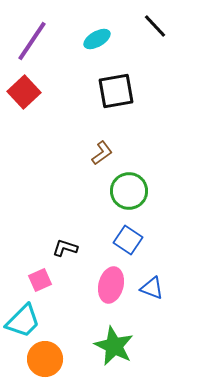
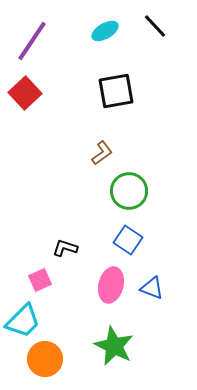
cyan ellipse: moved 8 px right, 8 px up
red square: moved 1 px right, 1 px down
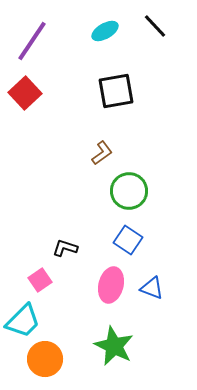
pink square: rotated 10 degrees counterclockwise
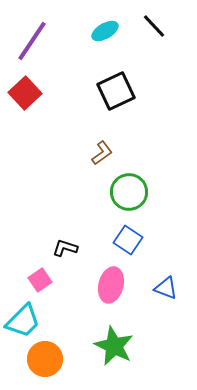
black line: moved 1 px left
black square: rotated 15 degrees counterclockwise
green circle: moved 1 px down
blue triangle: moved 14 px right
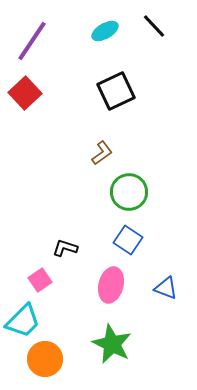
green star: moved 2 px left, 2 px up
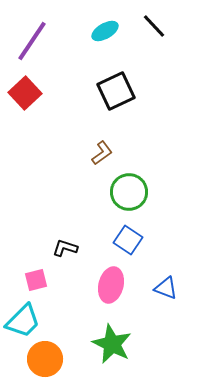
pink square: moved 4 px left; rotated 20 degrees clockwise
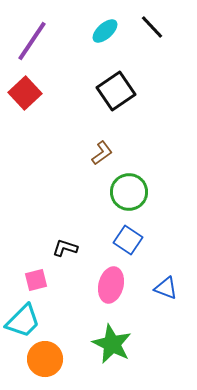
black line: moved 2 px left, 1 px down
cyan ellipse: rotated 12 degrees counterclockwise
black square: rotated 9 degrees counterclockwise
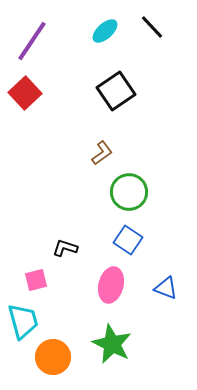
cyan trapezoid: rotated 60 degrees counterclockwise
orange circle: moved 8 px right, 2 px up
